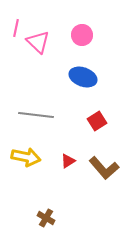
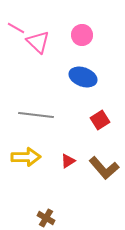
pink line: rotated 72 degrees counterclockwise
red square: moved 3 px right, 1 px up
yellow arrow: rotated 12 degrees counterclockwise
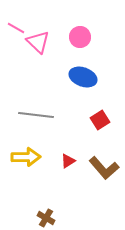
pink circle: moved 2 px left, 2 px down
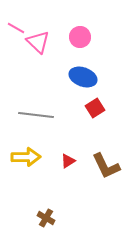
red square: moved 5 px left, 12 px up
brown L-shape: moved 2 px right, 2 px up; rotated 16 degrees clockwise
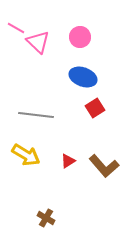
yellow arrow: moved 2 px up; rotated 32 degrees clockwise
brown L-shape: moved 2 px left; rotated 16 degrees counterclockwise
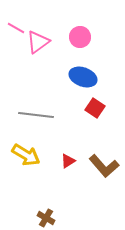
pink triangle: rotated 40 degrees clockwise
red square: rotated 24 degrees counterclockwise
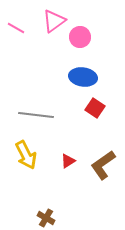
pink triangle: moved 16 px right, 21 px up
blue ellipse: rotated 12 degrees counterclockwise
yellow arrow: rotated 32 degrees clockwise
brown L-shape: moved 1 px left, 1 px up; rotated 96 degrees clockwise
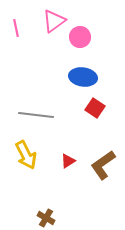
pink line: rotated 48 degrees clockwise
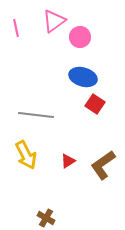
blue ellipse: rotated 8 degrees clockwise
red square: moved 4 px up
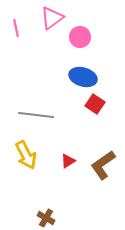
pink triangle: moved 2 px left, 3 px up
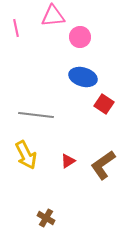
pink triangle: moved 1 px right, 2 px up; rotated 30 degrees clockwise
red square: moved 9 px right
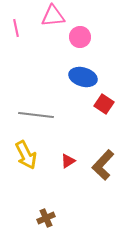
brown L-shape: rotated 12 degrees counterclockwise
brown cross: rotated 36 degrees clockwise
